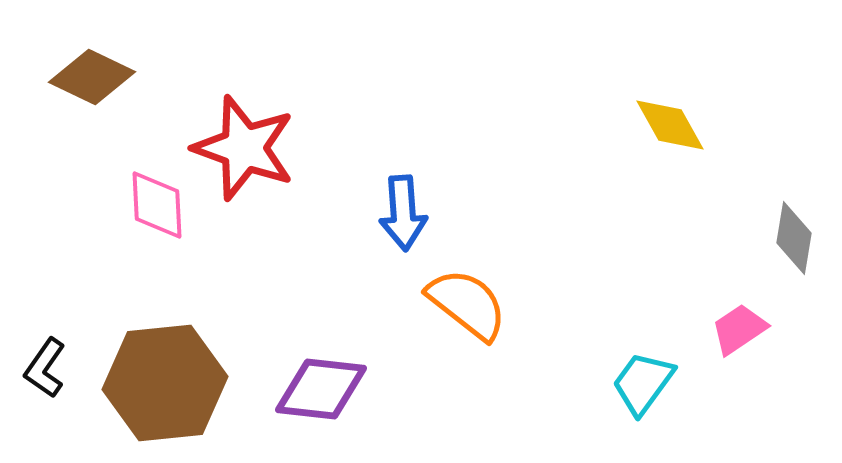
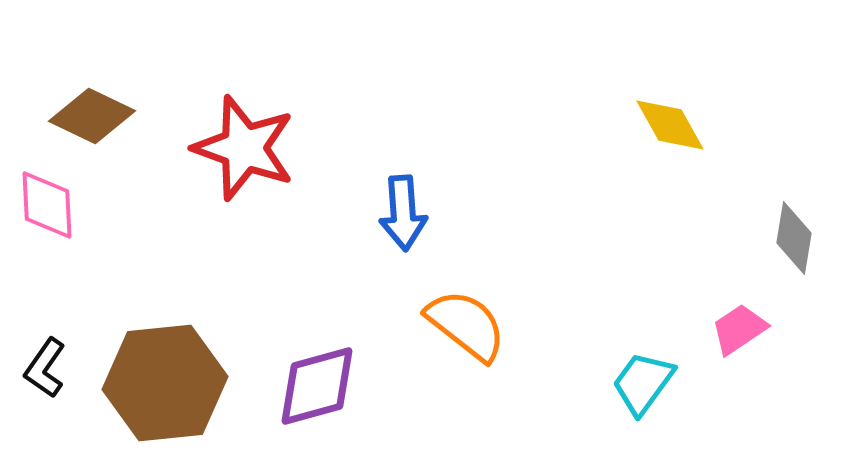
brown diamond: moved 39 px down
pink diamond: moved 110 px left
orange semicircle: moved 1 px left, 21 px down
purple diamond: moved 4 px left, 3 px up; rotated 22 degrees counterclockwise
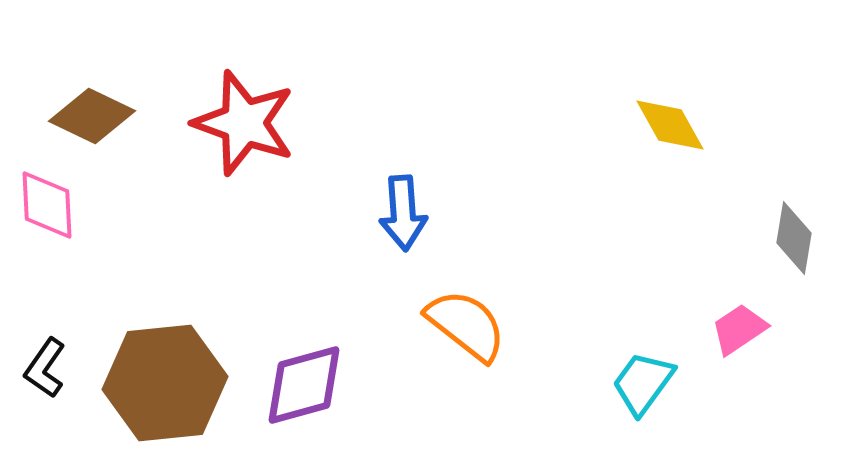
red star: moved 25 px up
purple diamond: moved 13 px left, 1 px up
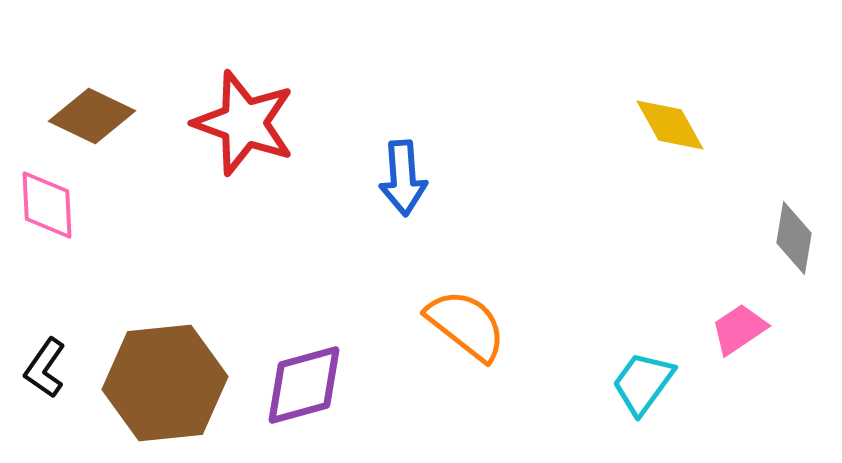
blue arrow: moved 35 px up
